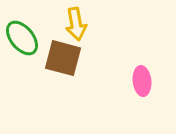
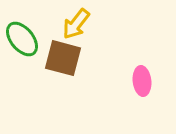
yellow arrow: rotated 48 degrees clockwise
green ellipse: moved 1 px down
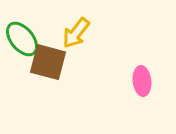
yellow arrow: moved 9 px down
brown square: moved 15 px left, 4 px down
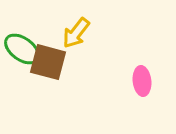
green ellipse: moved 10 px down; rotated 15 degrees counterclockwise
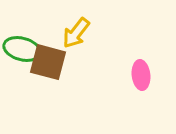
green ellipse: rotated 21 degrees counterclockwise
pink ellipse: moved 1 px left, 6 px up
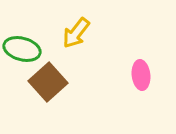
brown square: moved 20 px down; rotated 33 degrees clockwise
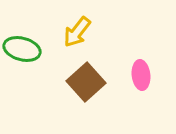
yellow arrow: moved 1 px right, 1 px up
brown square: moved 38 px right
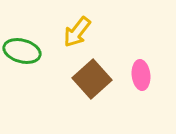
green ellipse: moved 2 px down
brown square: moved 6 px right, 3 px up
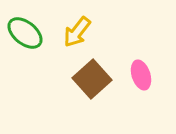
green ellipse: moved 3 px right, 18 px up; rotated 24 degrees clockwise
pink ellipse: rotated 12 degrees counterclockwise
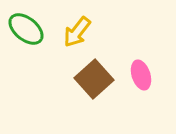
green ellipse: moved 1 px right, 4 px up
brown square: moved 2 px right
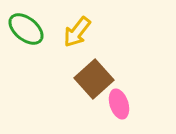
pink ellipse: moved 22 px left, 29 px down
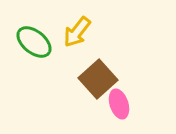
green ellipse: moved 8 px right, 13 px down
brown square: moved 4 px right
